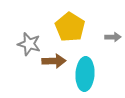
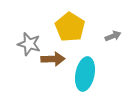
gray arrow: moved 1 px up; rotated 21 degrees counterclockwise
brown arrow: moved 1 px left, 2 px up
cyan ellipse: rotated 8 degrees clockwise
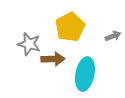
yellow pentagon: rotated 12 degrees clockwise
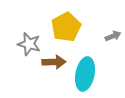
yellow pentagon: moved 4 px left
brown arrow: moved 1 px right, 3 px down
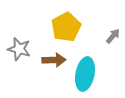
gray arrow: rotated 28 degrees counterclockwise
gray star: moved 10 px left, 5 px down
brown arrow: moved 2 px up
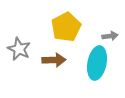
gray arrow: moved 3 px left; rotated 42 degrees clockwise
gray star: rotated 10 degrees clockwise
cyan ellipse: moved 12 px right, 11 px up
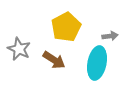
brown arrow: rotated 35 degrees clockwise
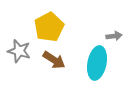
yellow pentagon: moved 17 px left
gray arrow: moved 4 px right
gray star: moved 2 px down; rotated 10 degrees counterclockwise
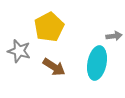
brown arrow: moved 7 px down
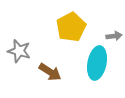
yellow pentagon: moved 22 px right
brown arrow: moved 4 px left, 5 px down
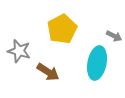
yellow pentagon: moved 9 px left, 2 px down
gray arrow: rotated 35 degrees clockwise
brown arrow: moved 2 px left
